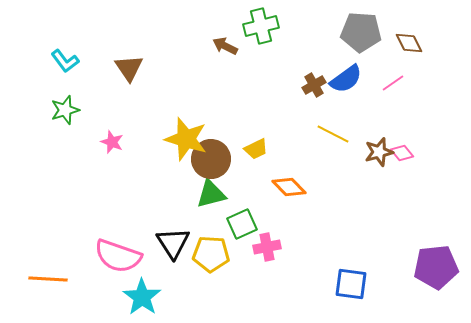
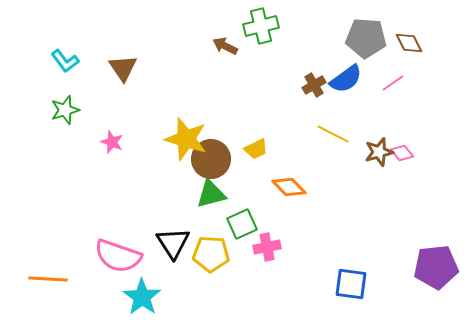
gray pentagon: moved 5 px right, 6 px down
brown triangle: moved 6 px left
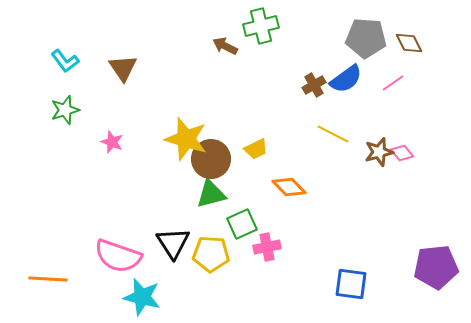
cyan star: rotated 21 degrees counterclockwise
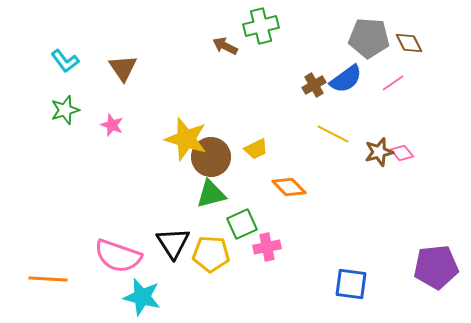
gray pentagon: moved 3 px right
pink star: moved 17 px up
brown circle: moved 2 px up
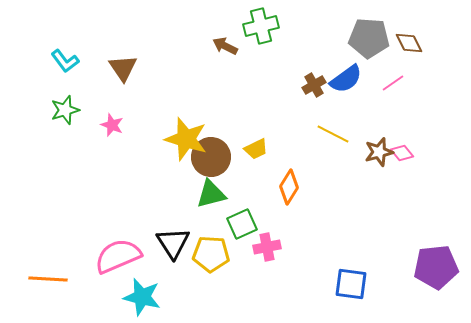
orange diamond: rotated 76 degrees clockwise
pink semicircle: rotated 138 degrees clockwise
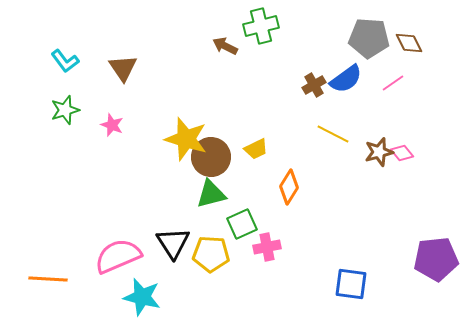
purple pentagon: moved 8 px up
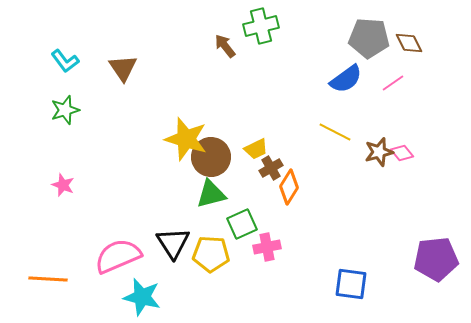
brown arrow: rotated 25 degrees clockwise
brown cross: moved 43 px left, 83 px down
pink star: moved 49 px left, 60 px down
yellow line: moved 2 px right, 2 px up
